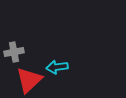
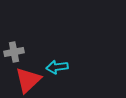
red triangle: moved 1 px left
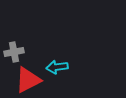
red triangle: rotated 16 degrees clockwise
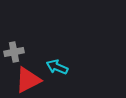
cyan arrow: rotated 30 degrees clockwise
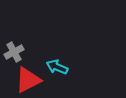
gray cross: rotated 18 degrees counterclockwise
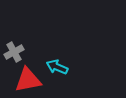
red triangle: rotated 16 degrees clockwise
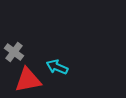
gray cross: rotated 24 degrees counterclockwise
